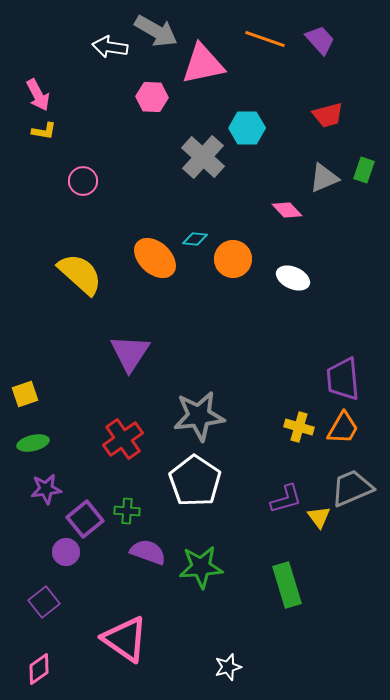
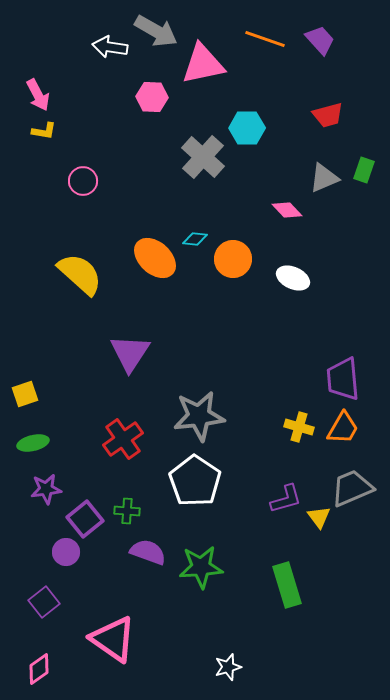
pink triangle at (125, 639): moved 12 px left
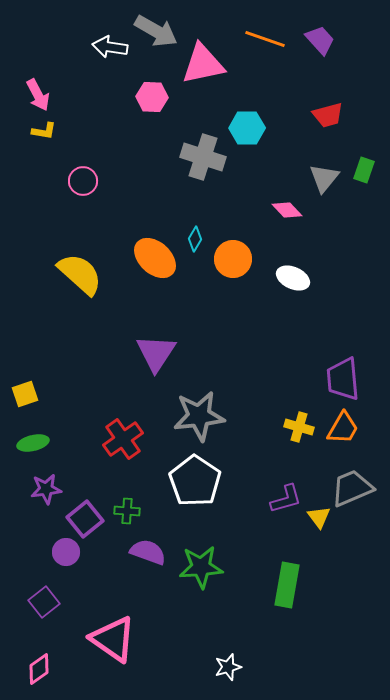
gray cross at (203, 157): rotated 24 degrees counterclockwise
gray triangle at (324, 178): rotated 28 degrees counterclockwise
cyan diamond at (195, 239): rotated 65 degrees counterclockwise
purple triangle at (130, 353): moved 26 px right
green rectangle at (287, 585): rotated 27 degrees clockwise
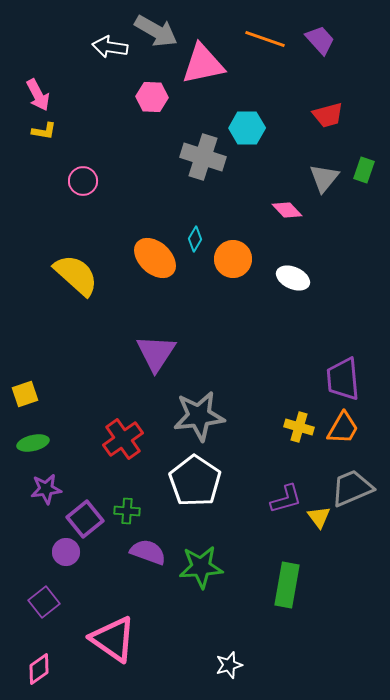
yellow semicircle at (80, 274): moved 4 px left, 1 px down
white star at (228, 667): moved 1 px right, 2 px up
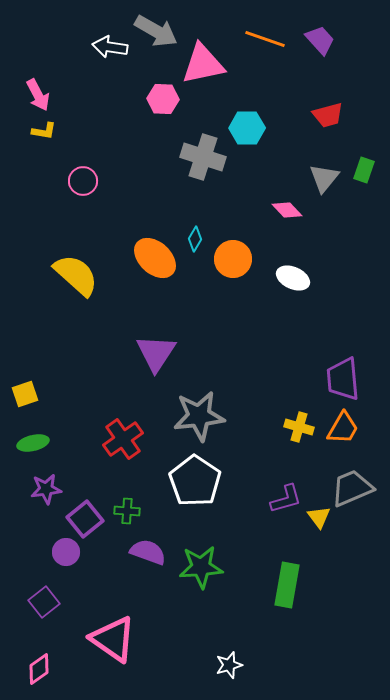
pink hexagon at (152, 97): moved 11 px right, 2 px down
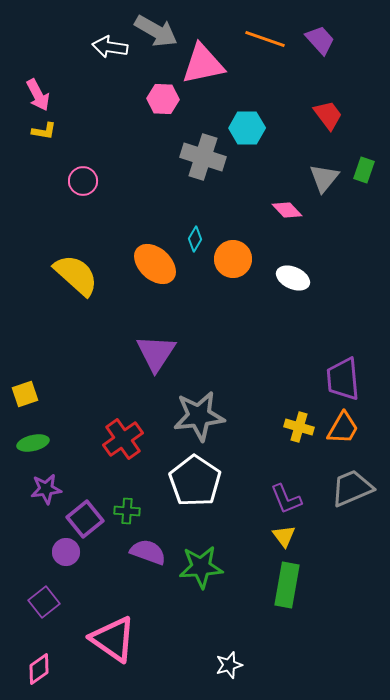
red trapezoid at (328, 115): rotated 112 degrees counterclockwise
orange ellipse at (155, 258): moved 6 px down
purple L-shape at (286, 499): rotated 84 degrees clockwise
yellow triangle at (319, 517): moved 35 px left, 19 px down
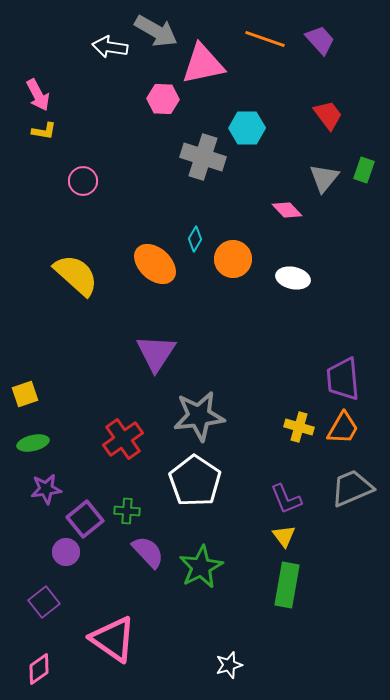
white ellipse at (293, 278): rotated 12 degrees counterclockwise
purple semicircle at (148, 552): rotated 27 degrees clockwise
green star at (201, 567): rotated 24 degrees counterclockwise
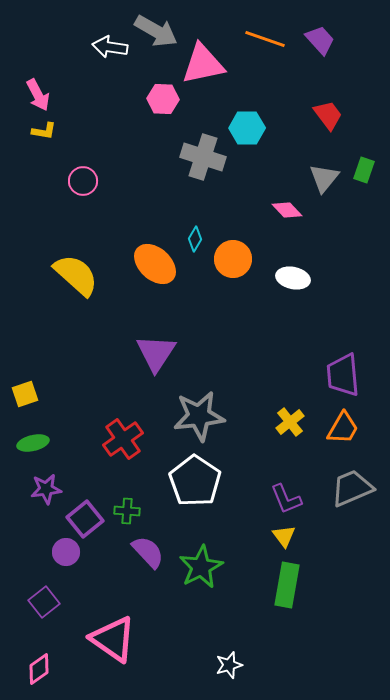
purple trapezoid at (343, 379): moved 4 px up
yellow cross at (299, 427): moved 9 px left, 5 px up; rotated 36 degrees clockwise
